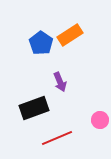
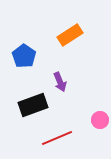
blue pentagon: moved 17 px left, 13 px down
black rectangle: moved 1 px left, 3 px up
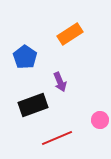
orange rectangle: moved 1 px up
blue pentagon: moved 1 px right, 1 px down
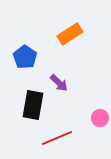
purple arrow: moved 1 px left, 1 px down; rotated 24 degrees counterclockwise
black rectangle: rotated 60 degrees counterclockwise
pink circle: moved 2 px up
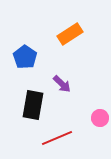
purple arrow: moved 3 px right, 1 px down
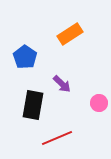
pink circle: moved 1 px left, 15 px up
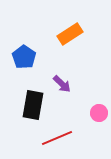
blue pentagon: moved 1 px left
pink circle: moved 10 px down
